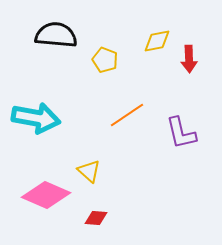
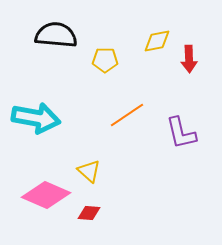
yellow pentagon: rotated 20 degrees counterclockwise
red diamond: moved 7 px left, 5 px up
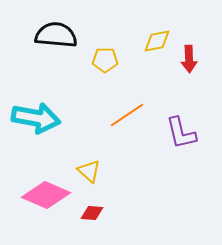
red diamond: moved 3 px right
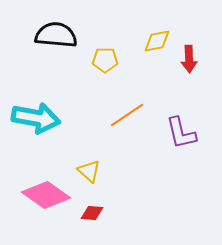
pink diamond: rotated 12 degrees clockwise
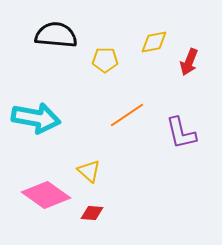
yellow diamond: moved 3 px left, 1 px down
red arrow: moved 3 px down; rotated 24 degrees clockwise
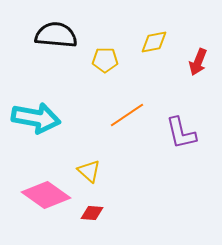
red arrow: moved 9 px right
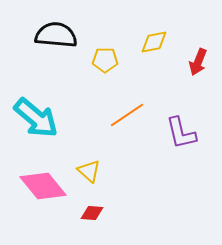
cyan arrow: rotated 30 degrees clockwise
pink diamond: moved 3 px left, 9 px up; rotated 15 degrees clockwise
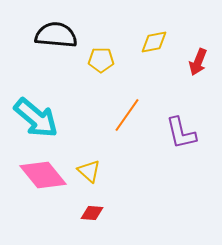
yellow pentagon: moved 4 px left
orange line: rotated 21 degrees counterclockwise
pink diamond: moved 11 px up
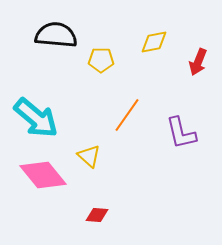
yellow triangle: moved 15 px up
red diamond: moved 5 px right, 2 px down
